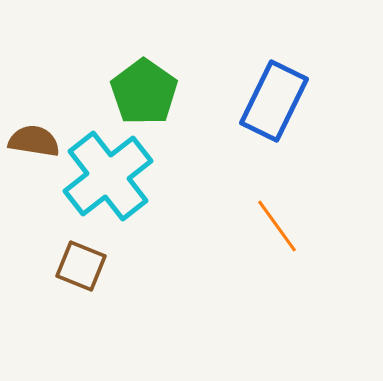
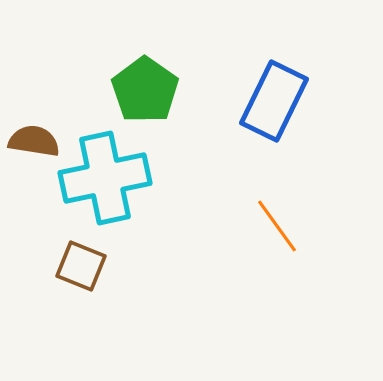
green pentagon: moved 1 px right, 2 px up
cyan cross: moved 3 px left, 2 px down; rotated 26 degrees clockwise
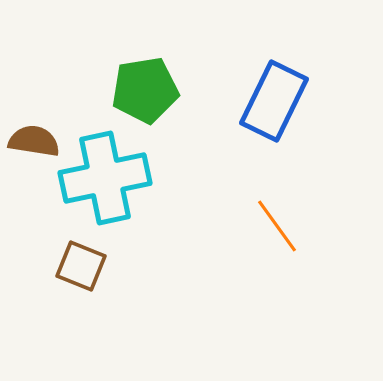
green pentagon: rotated 28 degrees clockwise
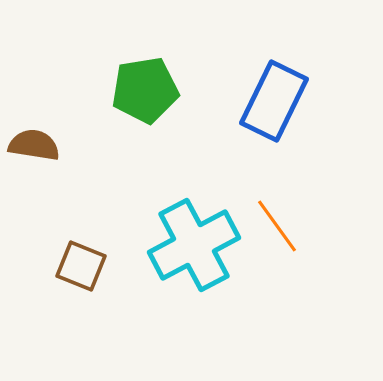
brown semicircle: moved 4 px down
cyan cross: moved 89 px right, 67 px down; rotated 16 degrees counterclockwise
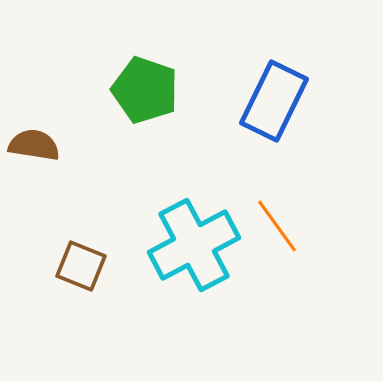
green pentagon: rotated 28 degrees clockwise
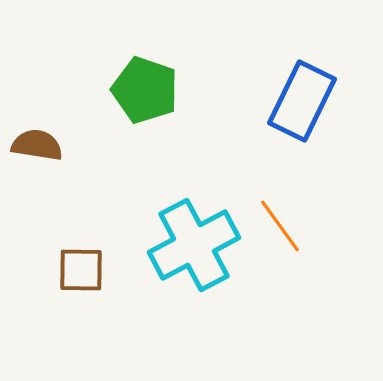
blue rectangle: moved 28 px right
brown semicircle: moved 3 px right
orange line: moved 3 px right
brown square: moved 4 px down; rotated 21 degrees counterclockwise
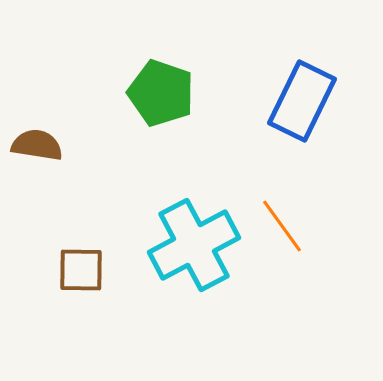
green pentagon: moved 16 px right, 3 px down
orange line: moved 2 px right
